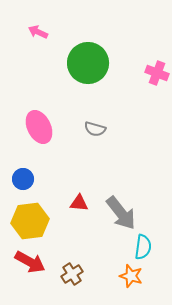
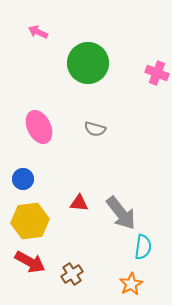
orange star: moved 8 px down; rotated 25 degrees clockwise
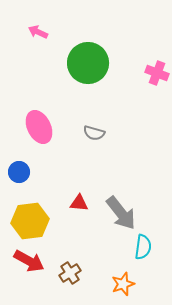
gray semicircle: moved 1 px left, 4 px down
blue circle: moved 4 px left, 7 px up
red arrow: moved 1 px left, 1 px up
brown cross: moved 2 px left, 1 px up
orange star: moved 8 px left; rotated 10 degrees clockwise
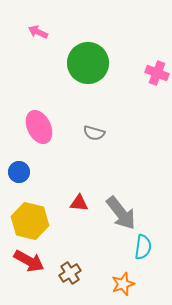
yellow hexagon: rotated 21 degrees clockwise
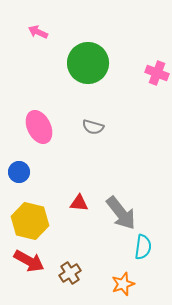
gray semicircle: moved 1 px left, 6 px up
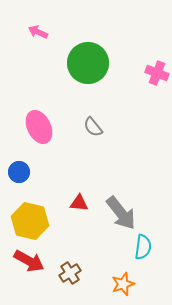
gray semicircle: rotated 35 degrees clockwise
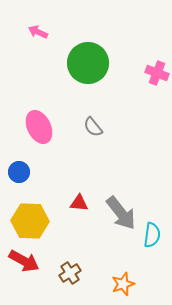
yellow hexagon: rotated 12 degrees counterclockwise
cyan semicircle: moved 9 px right, 12 px up
red arrow: moved 5 px left
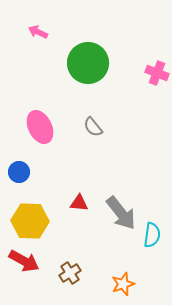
pink ellipse: moved 1 px right
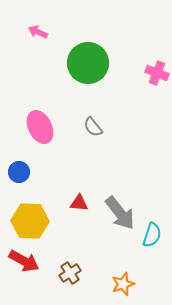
gray arrow: moved 1 px left
cyan semicircle: rotated 10 degrees clockwise
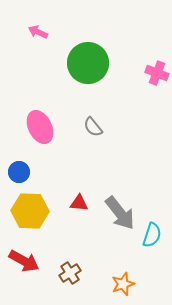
yellow hexagon: moved 10 px up
